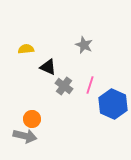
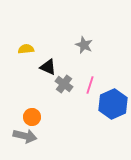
gray cross: moved 2 px up
blue hexagon: rotated 12 degrees clockwise
orange circle: moved 2 px up
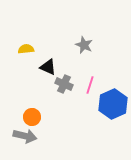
gray cross: rotated 12 degrees counterclockwise
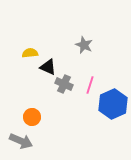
yellow semicircle: moved 4 px right, 4 px down
gray arrow: moved 4 px left, 5 px down; rotated 10 degrees clockwise
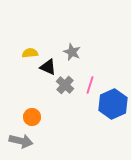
gray star: moved 12 px left, 7 px down
gray cross: moved 1 px right, 1 px down; rotated 18 degrees clockwise
gray arrow: rotated 10 degrees counterclockwise
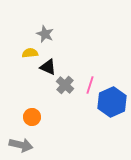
gray star: moved 27 px left, 18 px up
blue hexagon: moved 1 px left, 2 px up
gray arrow: moved 4 px down
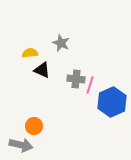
gray star: moved 16 px right, 9 px down
black triangle: moved 6 px left, 3 px down
gray cross: moved 11 px right, 6 px up; rotated 36 degrees counterclockwise
orange circle: moved 2 px right, 9 px down
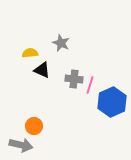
gray cross: moved 2 px left
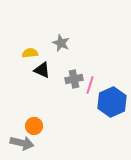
gray cross: rotated 18 degrees counterclockwise
gray arrow: moved 1 px right, 2 px up
